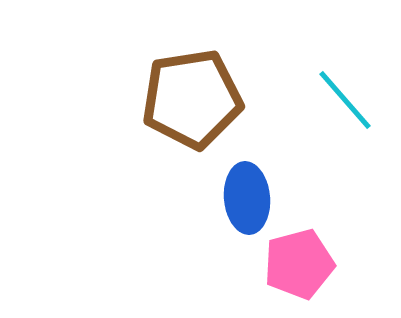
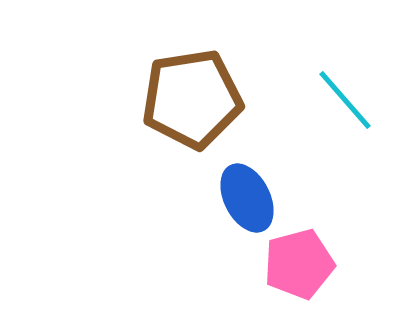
blue ellipse: rotated 22 degrees counterclockwise
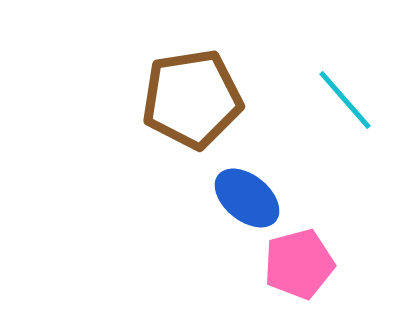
blue ellipse: rotated 24 degrees counterclockwise
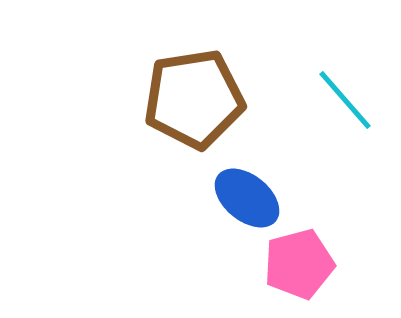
brown pentagon: moved 2 px right
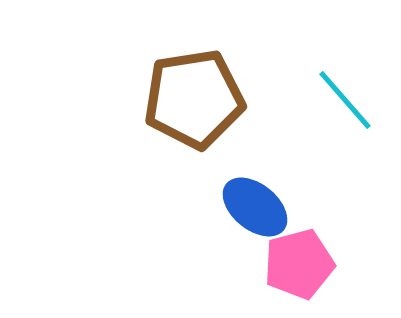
blue ellipse: moved 8 px right, 9 px down
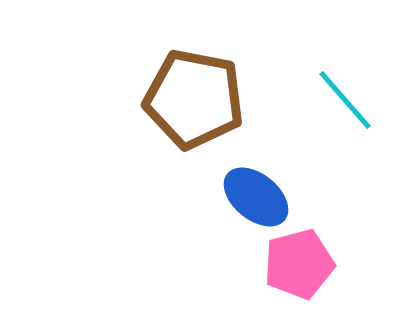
brown pentagon: rotated 20 degrees clockwise
blue ellipse: moved 1 px right, 10 px up
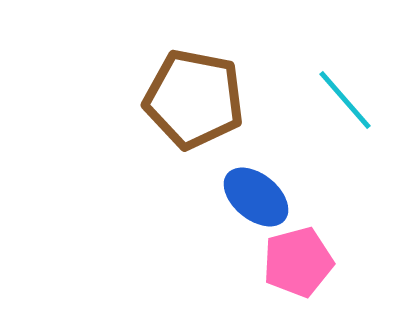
pink pentagon: moved 1 px left, 2 px up
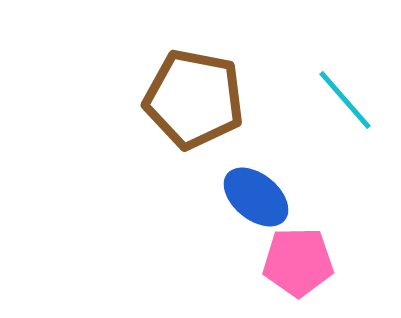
pink pentagon: rotated 14 degrees clockwise
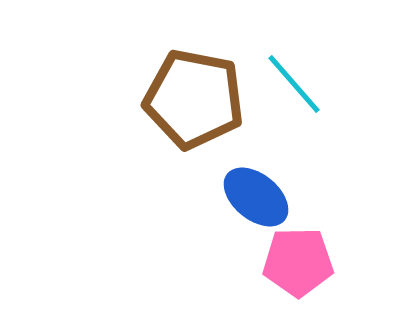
cyan line: moved 51 px left, 16 px up
